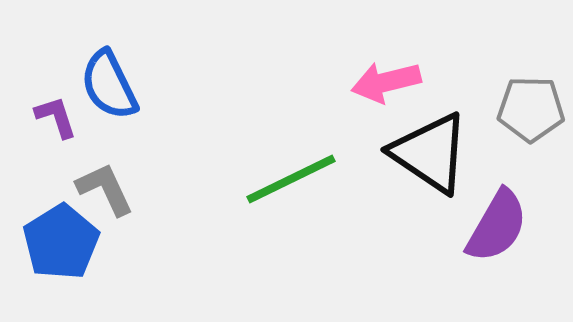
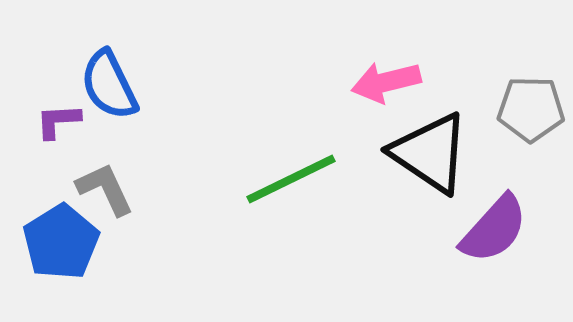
purple L-shape: moved 2 px right, 4 px down; rotated 75 degrees counterclockwise
purple semicircle: moved 3 px left, 3 px down; rotated 12 degrees clockwise
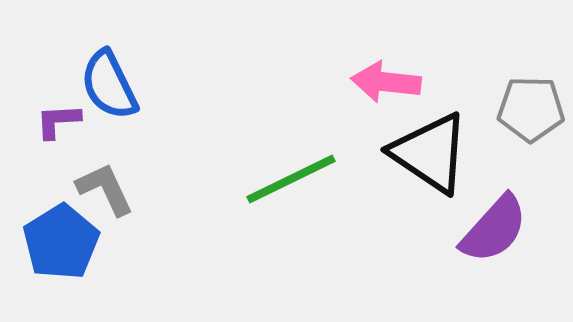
pink arrow: rotated 20 degrees clockwise
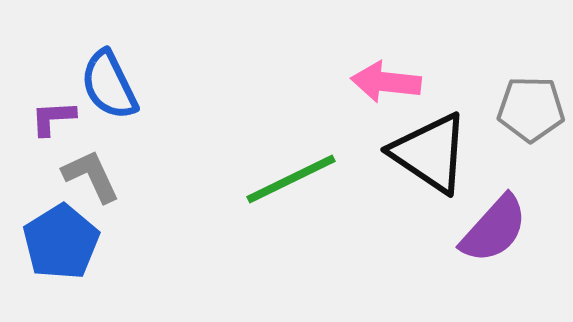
purple L-shape: moved 5 px left, 3 px up
gray L-shape: moved 14 px left, 13 px up
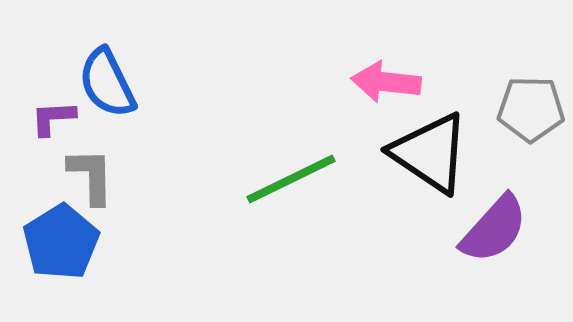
blue semicircle: moved 2 px left, 2 px up
gray L-shape: rotated 24 degrees clockwise
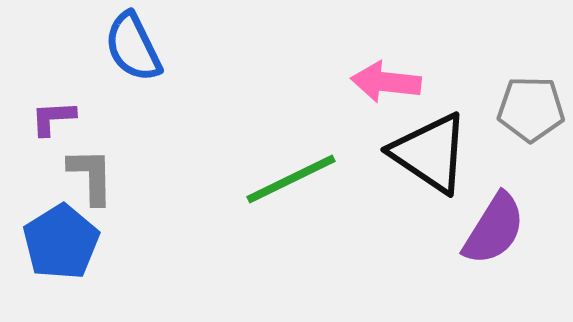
blue semicircle: moved 26 px right, 36 px up
purple semicircle: rotated 10 degrees counterclockwise
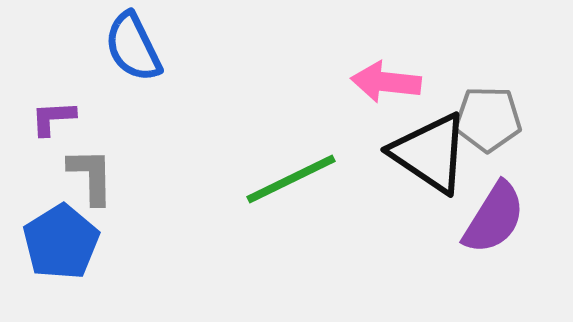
gray pentagon: moved 43 px left, 10 px down
purple semicircle: moved 11 px up
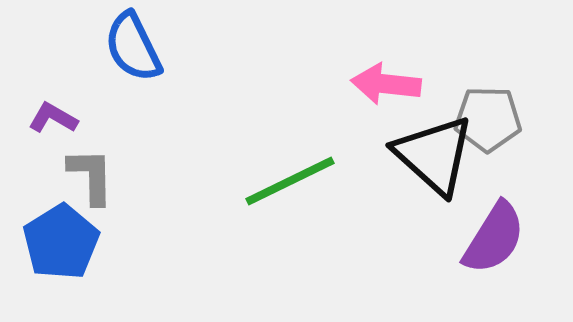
pink arrow: moved 2 px down
purple L-shape: rotated 33 degrees clockwise
black triangle: moved 4 px right, 2 px down; rotated 8 degrees clockwise
green line: moved 1 px left, 2 px down
purple semicircle: moved 20 px down
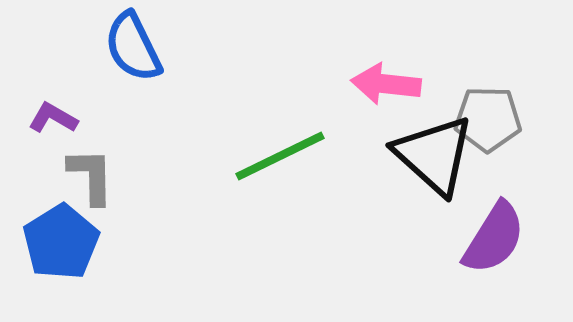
green line: moved 10 px left, 25 px up
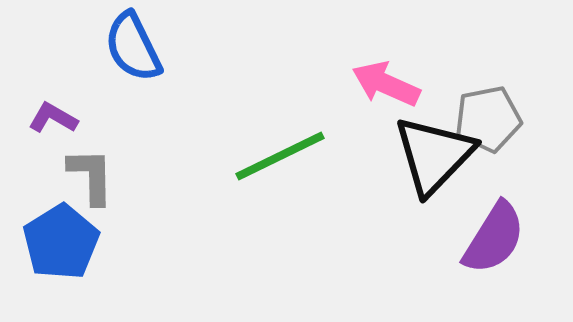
pink arrow: rotated 18 degrees clockwise
gray pentagon: rotated 12 degrees counterclockwise
black triangle: rotated 32 degrees clockwise
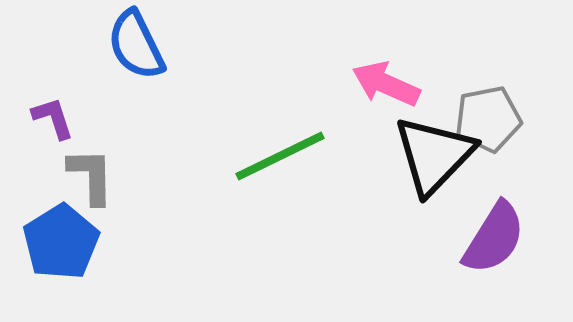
blue semicircle: moved 3 px right, 2 px up
purple L-shape: rotated 42 degrees clockwise
